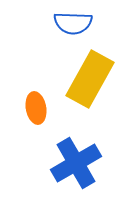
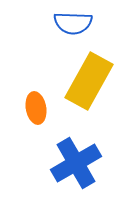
yellow rectangle: moved 1 px left, 2 px down
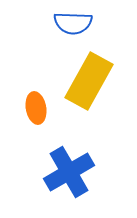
blue cross: moved 7 px left, 9 px down
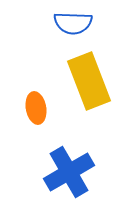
yellow rectangle: rotated 50 degrees counterclockwise
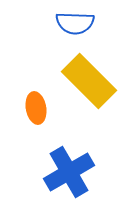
blue semicircle: moved 2 px right
yellow rectangle: rotated 24 degrees counterclockwise
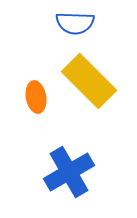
orange ellipse: moved 11 px up
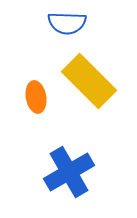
blue semicircle: moved 8 px left
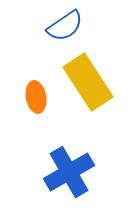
blue semicircle: moved 2 px left, 3 px down; rotated 36 degrees counterclockwise
yellow rectangle: moved 1 px left, 1 px down; rotated 12 degrees clockwise
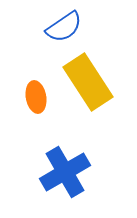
blue semicircle: moved 1 px left, 1 px down
blue cross: moved 4 px left
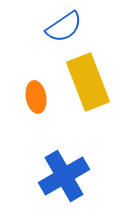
yellow rectangle: rotated 12 degrees clockwise
blue cross: moved 1 px left, 4 px down
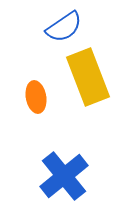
yellow rectangle: moved 5 px up
blue cross: rotated 9 degrees counterclockwise
